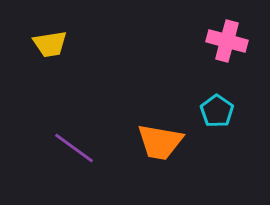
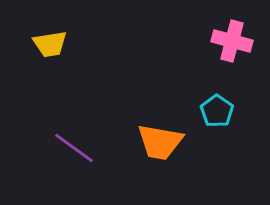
pink cross: moved 5 px right
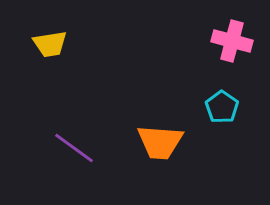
cyan pentagon: moved 5 px right, 4 px up
orange trapezoid: rotated 6 degrees counterclockwise
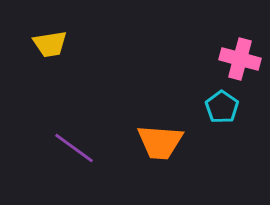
pink cross: moved 8 px right, 18 px down
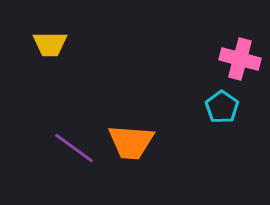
yellow trapezoid: rotated 9 degrees clockwise
orange trapezoid: moved 29 px left
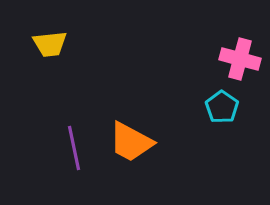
yellow trapezoid: rotated 6 degrees counterclockwise
orange trapezoid: rotated 24 degrees clockwise
purple line: rotated 42 degrees clockwise
